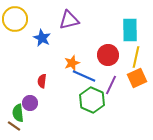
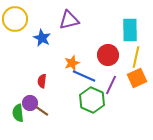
brown line: moved 28 px right, 15 px up
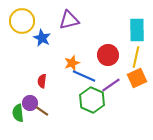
yellow circle: moved 7 px right, 2 px down
cyan rectangle: moved 7 px right
purple line: rotated 30 degrees clockwise
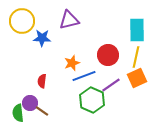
blue star: rotated 24 degrees counterclockwise
blue line: rotated 45 degrees counterclockwise
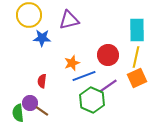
yellow circle: moved 7 px right, 6 px up
purple line: moved 3 px left, 1 px down
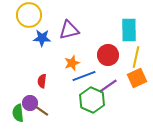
purple triangle: moved 10 px down
cyan rectangle: moved 8 px left
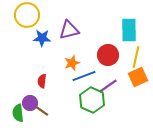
yellow circle: moved 2 px left
orange square: moved 1 px right, 1 px up
